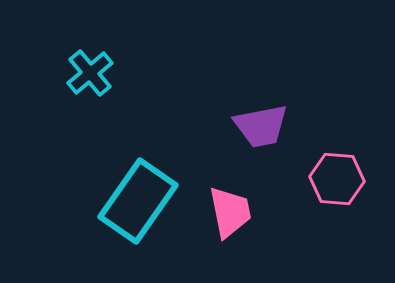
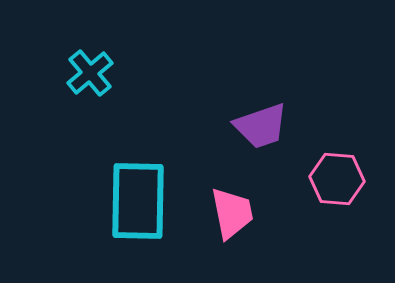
purple trapezoid: rotated 8 degrees counterclockwise
cyan rectangle: rotated 34 degrees counterclockwise
pink trapezoid: moved 2 px right, 1 px down
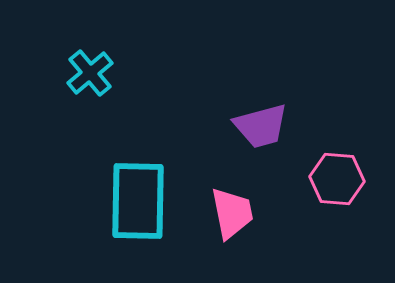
purple trapezoid: rotated 4 degrees clockwise
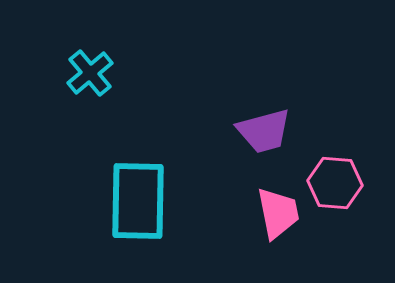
purple trapezoid: moved 3 px right, 5 px down
pink hexagon: moved 2 px left, 4 px down
pink trapezoid: moved 46 px right
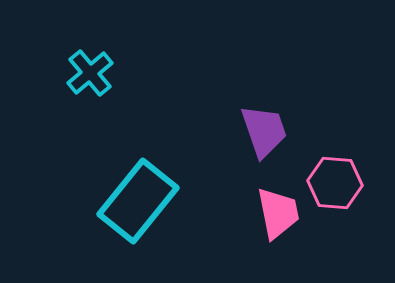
purple trapezoid: rotated 94 degrees counterclockwise
cyan rectangle: rotated 38 degrees clockwise
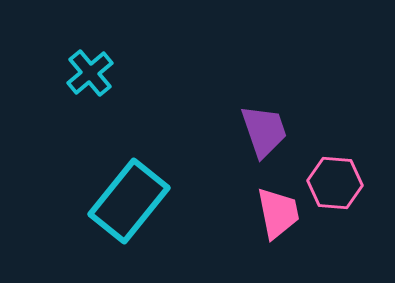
cyan rectangle: moved 9 px left
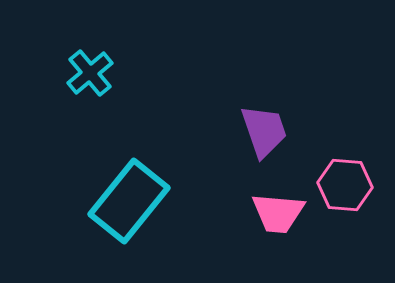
pink hexagon: moved 10 px right, 2 px down
pink trapezoid: rotated 106 degrees clockwise
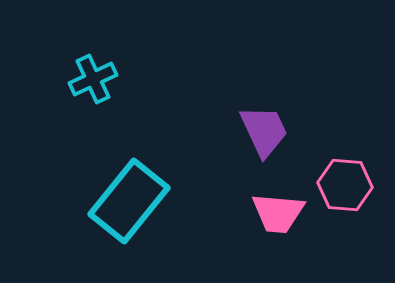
cyan cross: moved 3 px right, 6 px down; rotated 15 degrees clockwise
purple trapezoid: rotated 6 degrees counterclockwise
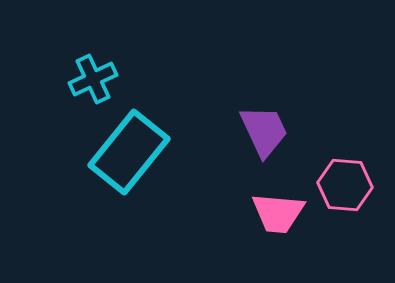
cyan rectangle: moved 49 px up
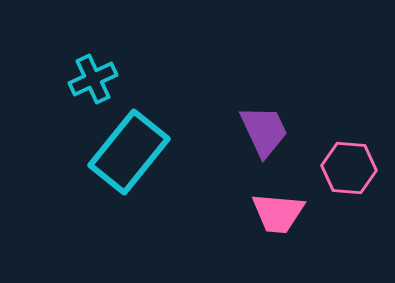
pink hexagon: moved 4 px right, 17 px up
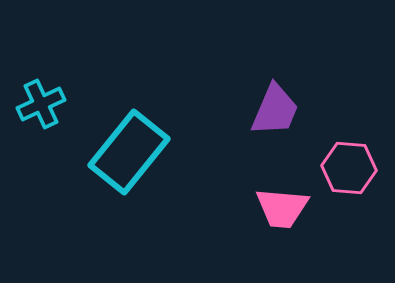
cyan cross: moved 52 px left, 25 px down
purple trapezoid: moved 11 px right, 21 px up; rotated 48 degrees clockwise
pink trapezoid: moved 4 px right, 5 px up
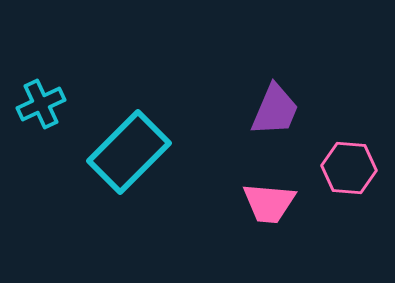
cyan rectangle: rotated 6 degrees clockwise
pink trapezoid: moved 13 px left, 5 px up
